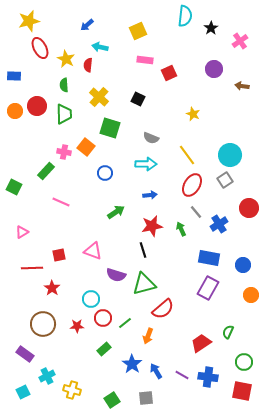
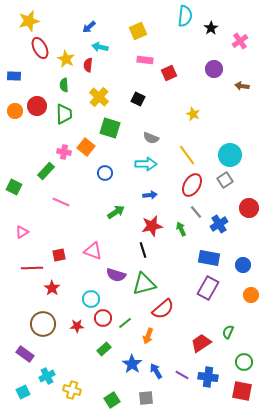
blue arrow at (87, 25): moved 2 px right, 2 px down
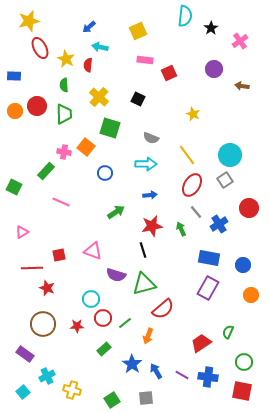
red star at (52, 288): moved 5 px left; rotated 14 degrees counterclockwise
cyan square at (23, 392): rotated 16 degrees counterclockwise
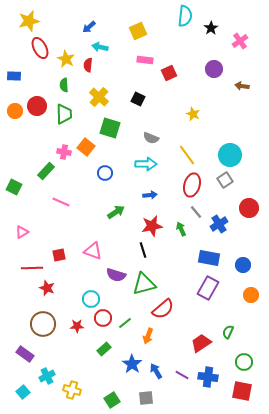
red ellipse at (192, 185): rotated 15 degrees counterclockwise
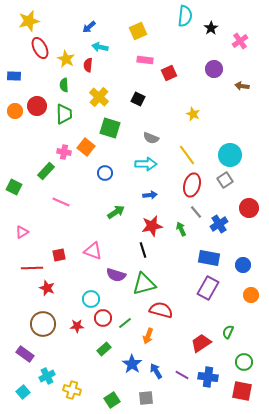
red semicircle at (163, 309): moved 2 px left, 1 px down; rotated 125 degrees counterclockwise
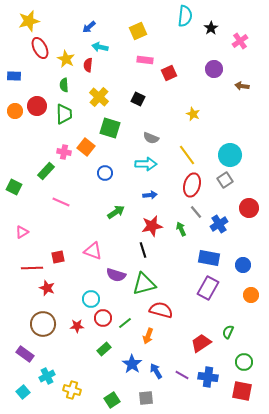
red square at (59, 255): moved 1 px left, 2 px down
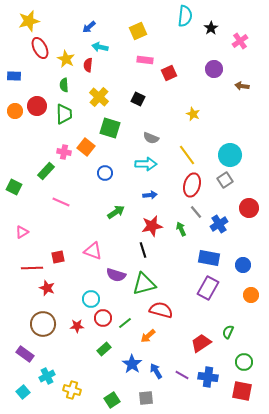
orange arrow at (148, 336): rotated 28 degrees clockwise
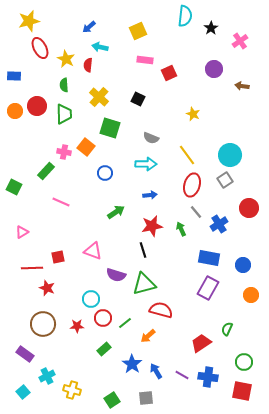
green semicircle at (228, 332): moved 1 px left, 3 px up
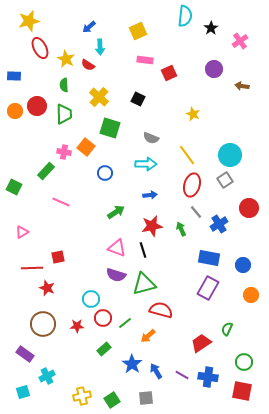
cyan arrow at (100, 47): rotated 105 degrees counterclockwise
red semicircle at (88, 65): rotated 64 degrees counterclockwise
pink triangle at (93, 251): moved 24 px right, 3 px up
yellow cross at (72, 390): moved 10 px right, 6 px down; rotated 30 degrees counterclockwise
cyan square at (23, 392): rotated 24 degrees clockwise
